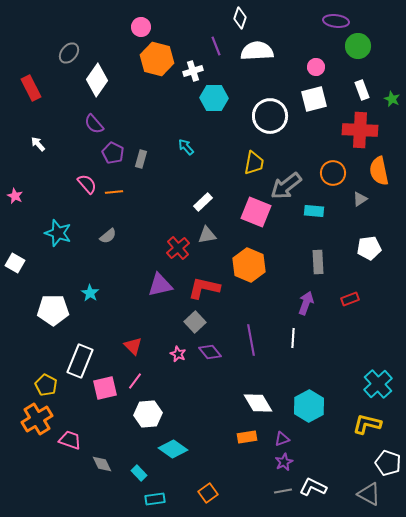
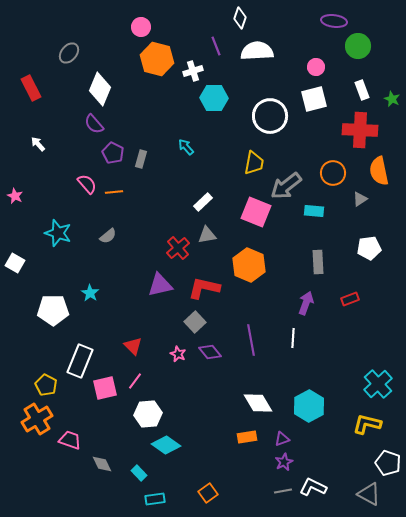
purple ellipse at (336, 21): moved 2 px left
white diamond at (97, 80): moved 3 px right, 9 px down; rotated 12 degrees counterclockwise
cyan diamond at (173, 449): moved 7 px left, 4 px up
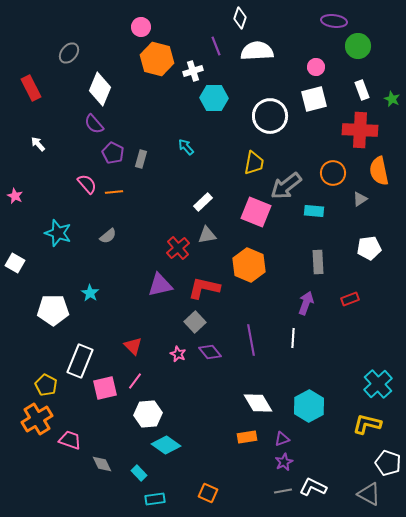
orange square at (208, 493): rotated 30 degrees counterclockwise
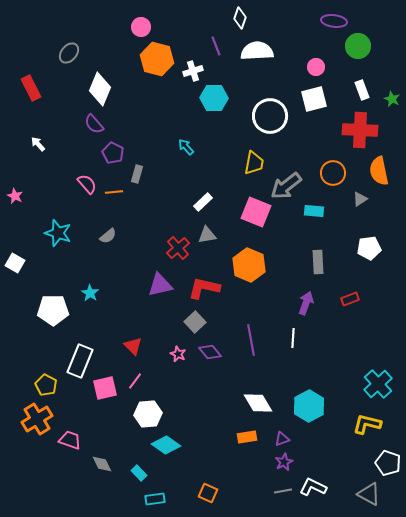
gray rectangle at (141, 159): moved 4 px left, 15 px down
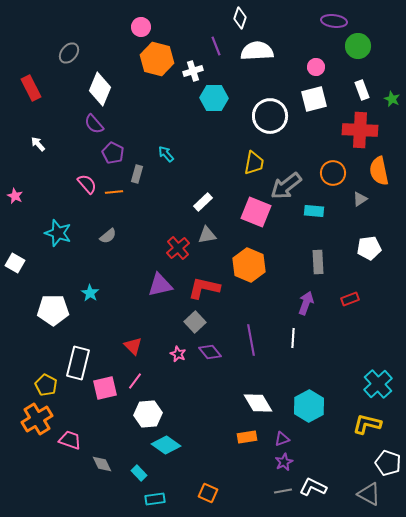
cyan arrow at (186, 147): moved 20 px left, 7 px down
white rectangle at (80, 361): moved 2 px left, 2 px down; rotated 8 degrees counterclockwise
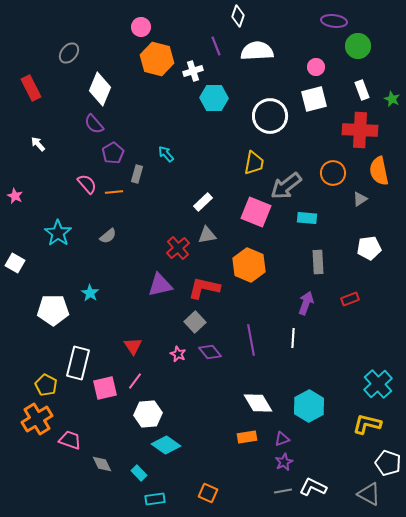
white diamond at (240, 18): moved 2 px left, 2 px up
purple pentagon at (113, 153): rotated 15 degrees clockwise
cyan rectangle at (314, 211): moved 7 px left, 7 px down
cyan star at (58, 233): rotated 16 degrees clockwise
red triangle at (133, 346): rotated 12 degrees clockwise
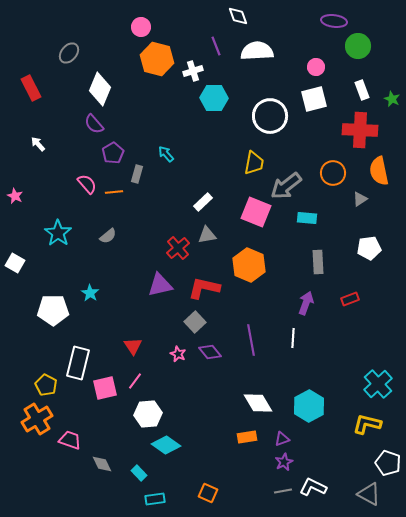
white diamond at (238, 16): rotated 40 degrees counterclockwise
